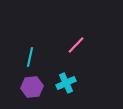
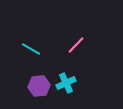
cyan line: moved 1 px right, 8 px up; rotated 72 degrees counterclockwise
purple hexagon: moved 7 px right, 1 px up
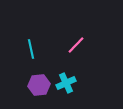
cyan line: rotated 48 degrees clockwise
purple hexagon: moved 1 px up
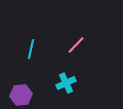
cyan line: rotated 24 degrees clockwise
purple hexagon: moved 18 px left, 10 px down
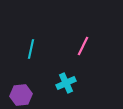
pink line: moved 7 px right, 1 px down; rotated 18 degrees counterclockwise
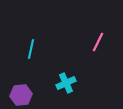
pink line: moved 15 px right, 4 px up
